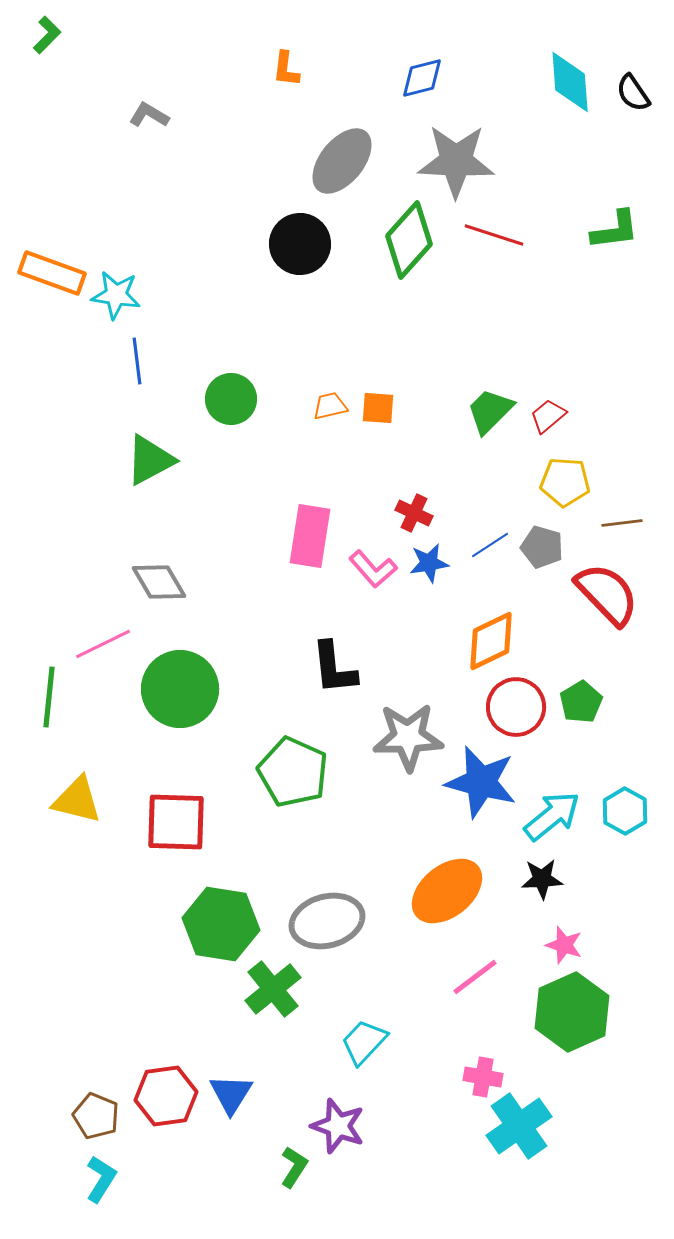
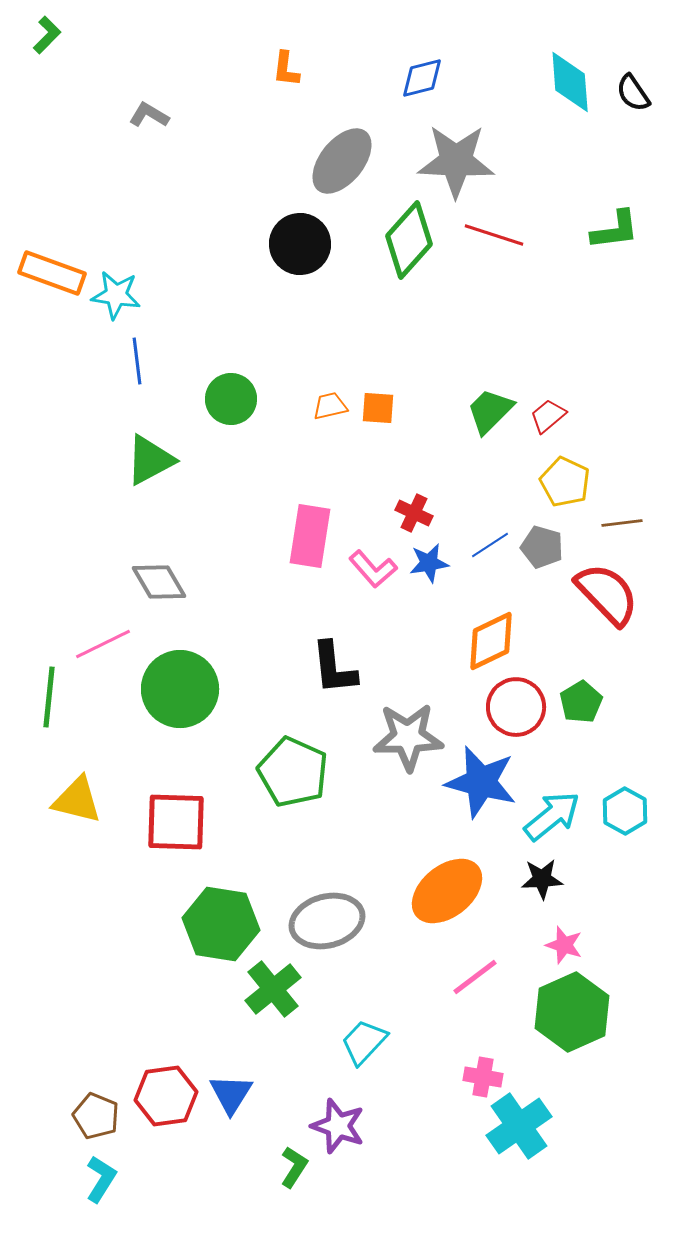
yellow pentagon at (565, 482): rotated 21 degrees clockwise
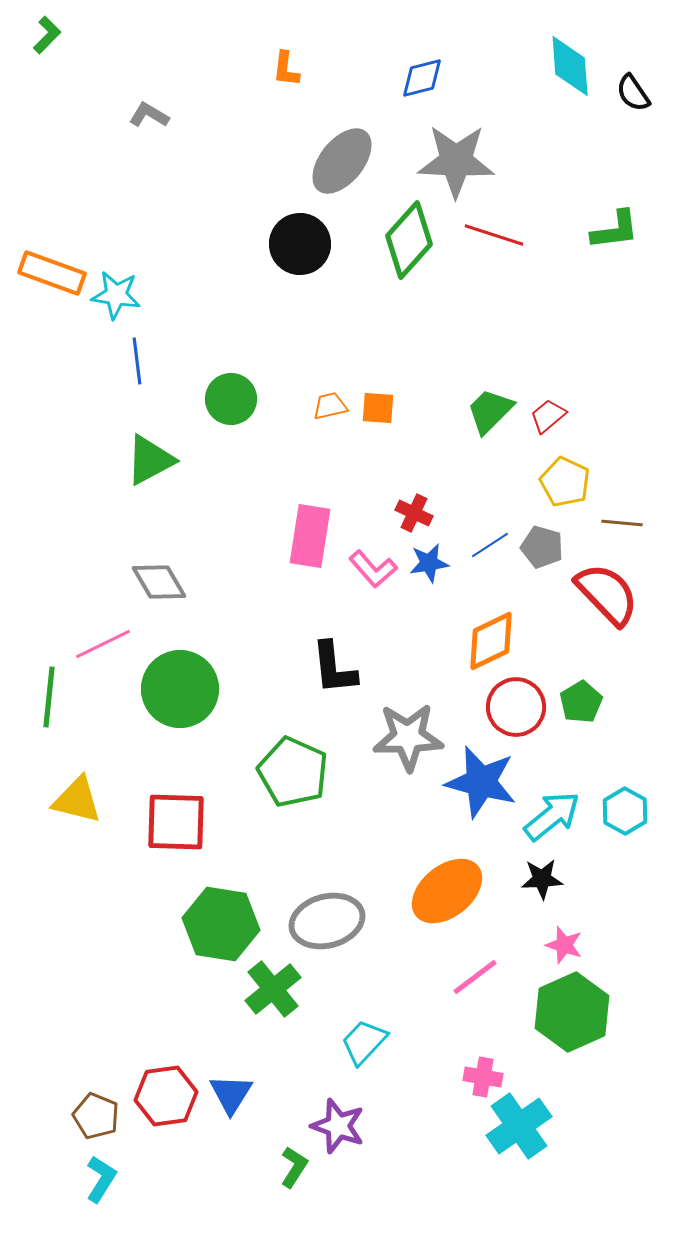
cyan diamond at (570, 82): moved 16 px up
brown line at (622, 523): rotated 12 degrees clockwise
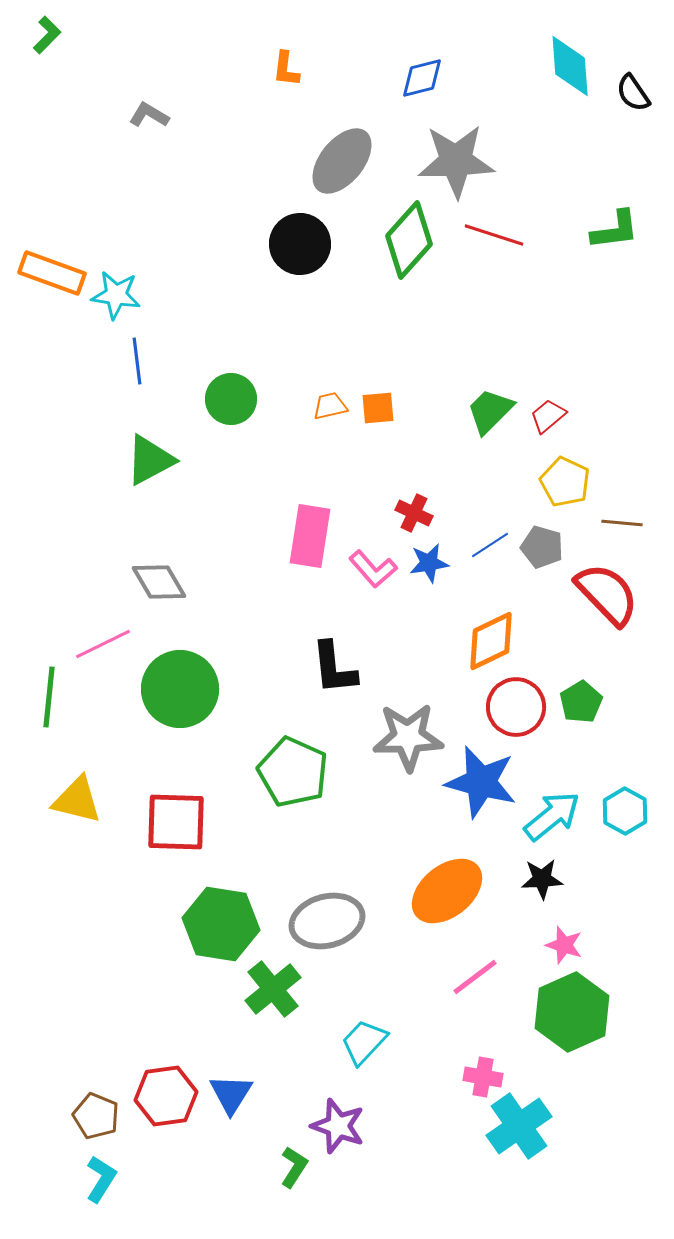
gray star at (456, 161): rotated 4 degrees counterclockwise
orange square at (378, 408): rotated 9 degrees counterclockwise
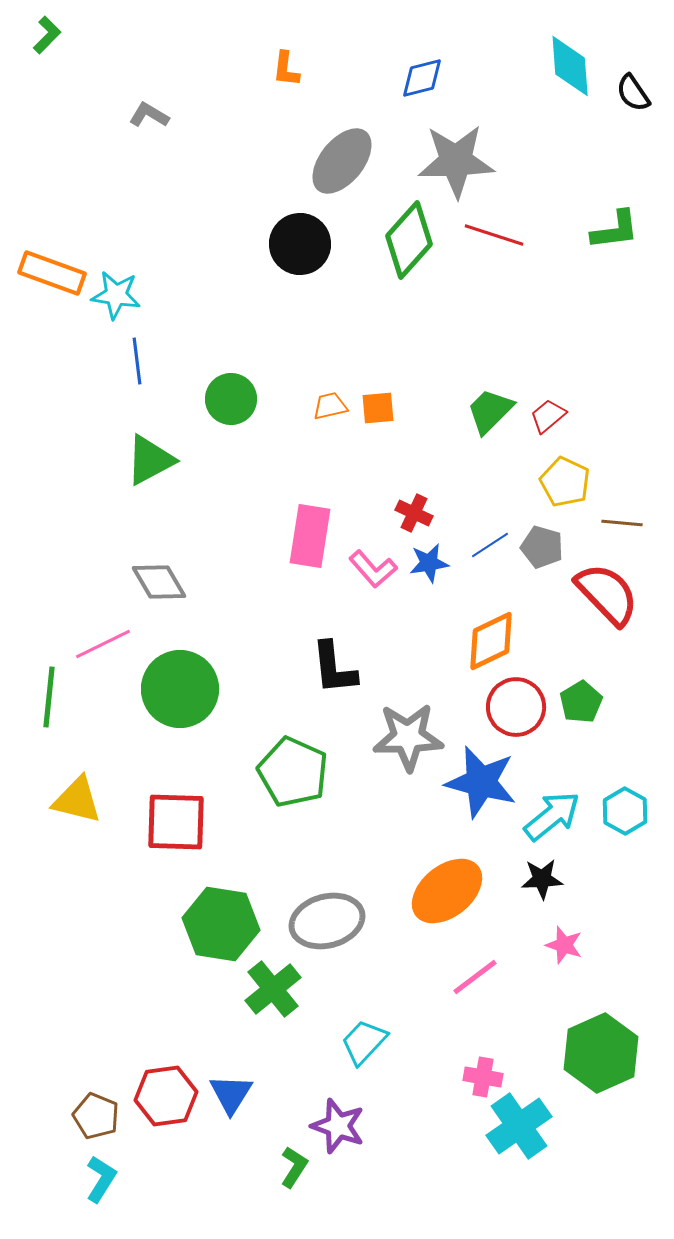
green hexagon at (572, 1012): moved 29 px right, 41 px down
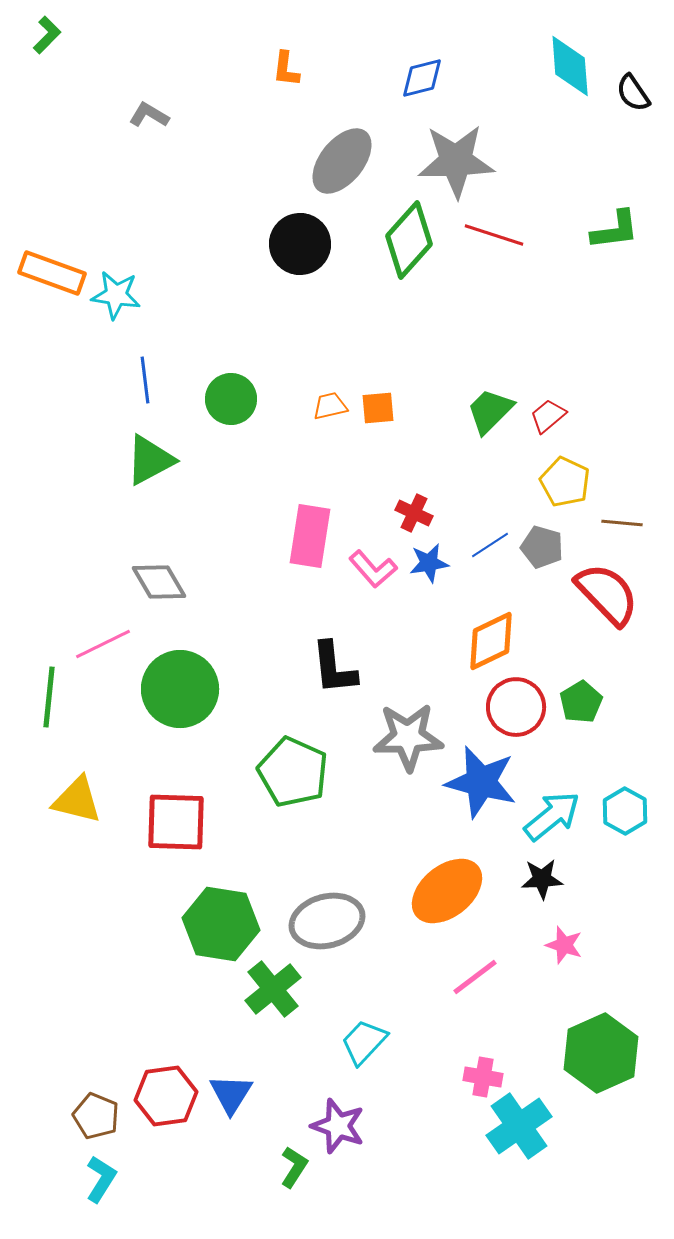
blue line at (137, 361): moved 8 px right, 19 px down
